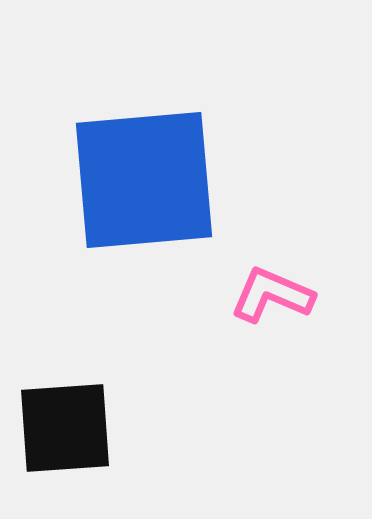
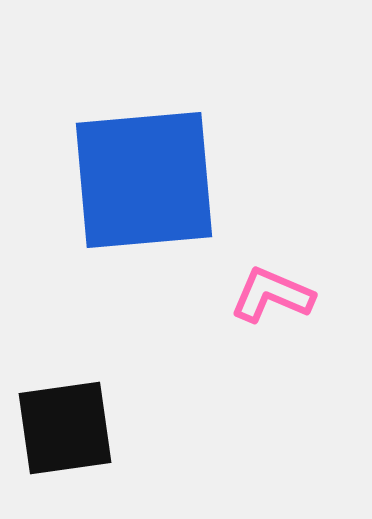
black square: rotated 4 degrees counterclockwise
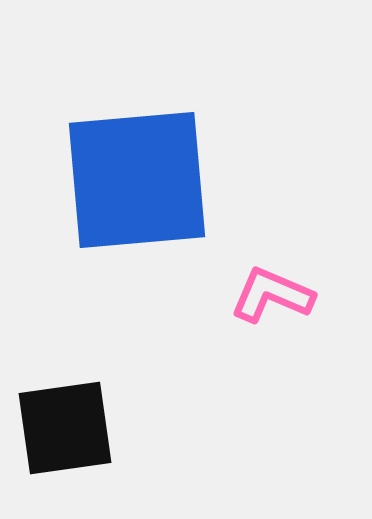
blue square: moved 7 px left
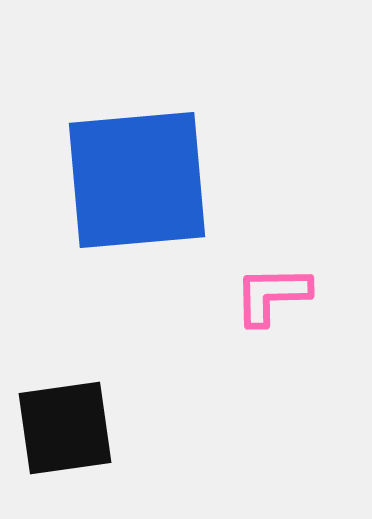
pink L-shape: rotated 24 degrees counterclockwise
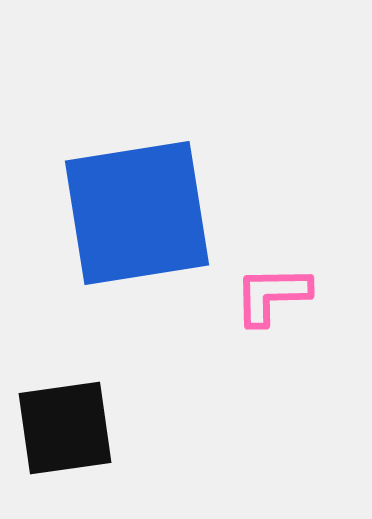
blue square: moved 33 px down; rotated 4 degrees counterclockwise
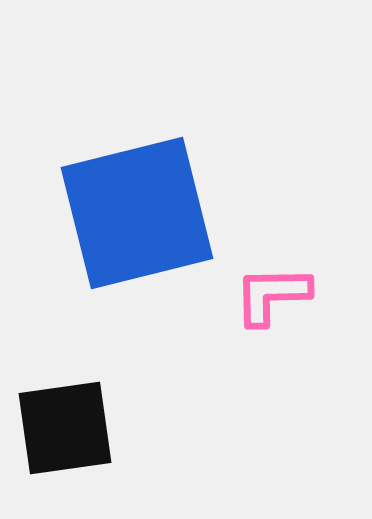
blue square: rotated 5 degrees counterclockwise
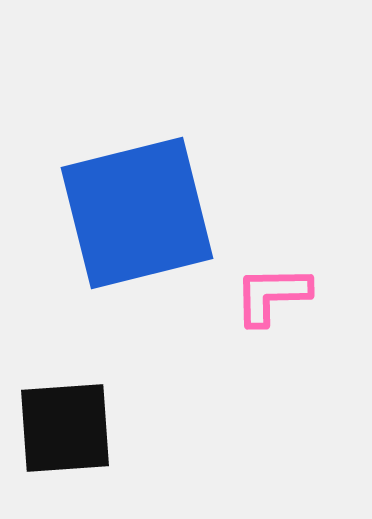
black square: rotated 4 degrees clockwise
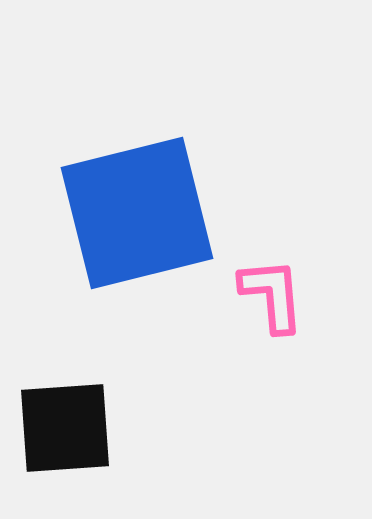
pink L-shape: rotated 86 degrees clockwise
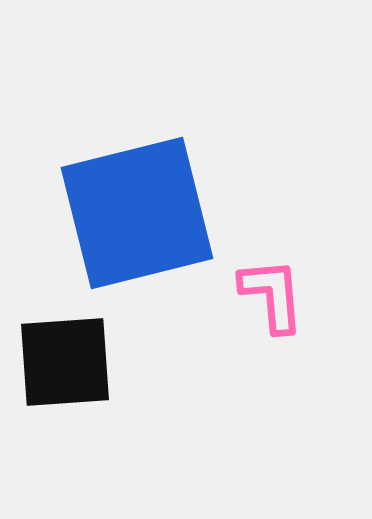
black square: moved 66 px up
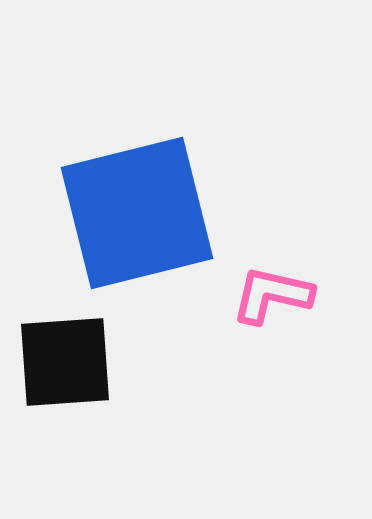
pink L-shape: rotated 72 degrees counterclockwise
